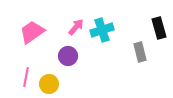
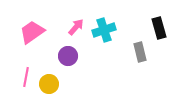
cyan cross: moved 2 px right
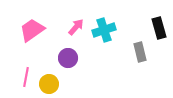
pink trapezoid: moved 2 px up
purple circle: moved 2 px down
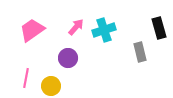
pink line: moved 1 px down
yellow circle: moved 2 px right, 2 px down
